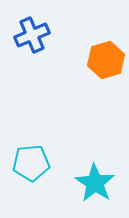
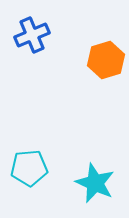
cyan pentagon: moved 2 px left, 5 px down
cyan star: rotated 9 degrees counterclockwise
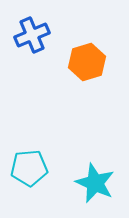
orange hexagon: moved 19 px left, 2 px down
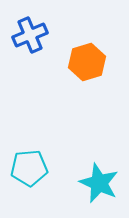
blue cross: moved 2 px left
cyan star: moved 4 px right
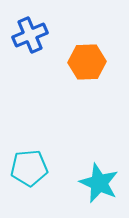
orange hexagon: rotated 15 degrees clockwise
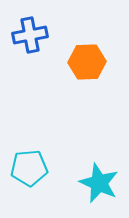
blue cross: rotated 12 degrees clockwise
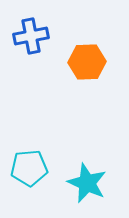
blue cross: moved 1 px right, 1 px down
cyan star: moved 12 px left
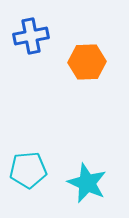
cyan pentagon: moved 1 px left, 2 px down
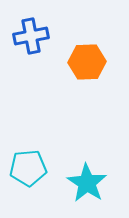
cyan pentagon: moved 2 px up
cyan star: rotated 9 degrees clockwise
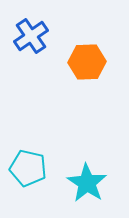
blue cross: rotated 24 degrees counterclockwise
cyan pentagon: rotated 18 degrees clockwise
